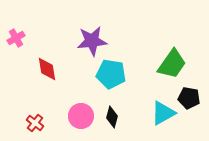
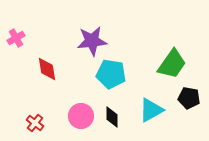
cyan triangle: moved 12 px left, 3 px up
black diamond: rotated 15 degrees counterclockwise
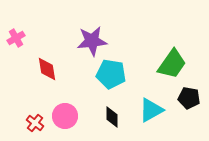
pink circle: moved 16 px left
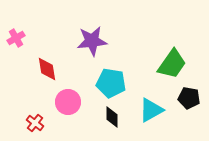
cyan pentagon: moved 9 px down
pink circle: moved 3 px right, 14 px up
